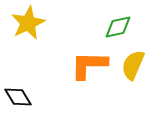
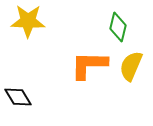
yellow star: moved 2 px up; rotated 28 degrees clockwise
green diamond: rotated 64 degrees counterclockwise
yellow semicircle: moved 2 px left, 1 px down
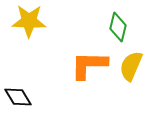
yellow star: moved 1 px right
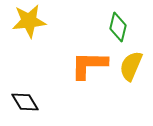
yellow star: rotated 8 degrees counterclockwise
black diamond: moved 7 px right, 5 px down
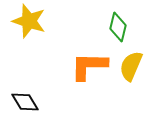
yellow star: rotated 24 degrees clockwise
orange L-shape: moved 1 px down
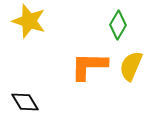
green diamond: moved 2 px up; rotated 16 degrees clockwise
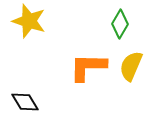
green diamond: moved 2 px right, 1 px up
orange L-shape: moved 1 px left, 1 px down
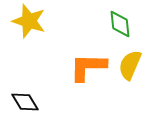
green diamond: rotated 36 degrees counterclockwise
yellow semicircle: moved 1 px left, 1 px up
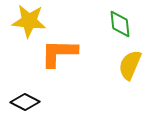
yellow star: rotated 12 degrees counterclockwise
orange L-shape: moved 29 px left, 14 px up
black diamond: rotated 32 degrees counterclockwise
